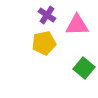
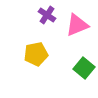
pink triangle: rotated 20 degrees counterclockwise
yellow pentagon: moved 8 px left, 11 px down
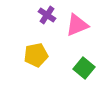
yellow pentagon: moved 1 px down
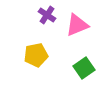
green square: rotated 15 degrees clockwise
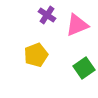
yellow pentagon: rotated 10 degrees counterclockwise
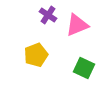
purple cross: moved 1 px right
green square: rotated 30 degrees counterclockwise
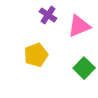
pink triangle: moved 2 px right, 1 px down
green square: rotated 20 degrees clockwise
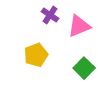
purple cross: moved 2 px right
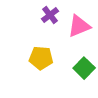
purple cross: rotated 18 degrees clockwise
yellow pentagon: moved 5 px right, 3 px down; rotated 25 degrees clockwise
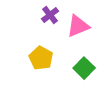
pink triangle: moved 1 px left
yellow pentagon: rotated 25 degrees clockwise
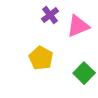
green square: moved 5 px down
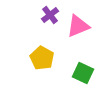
yellow pentagon: moved 1 px right
green square: moved 1 px left; rotated 20 degrees counterclockwise
